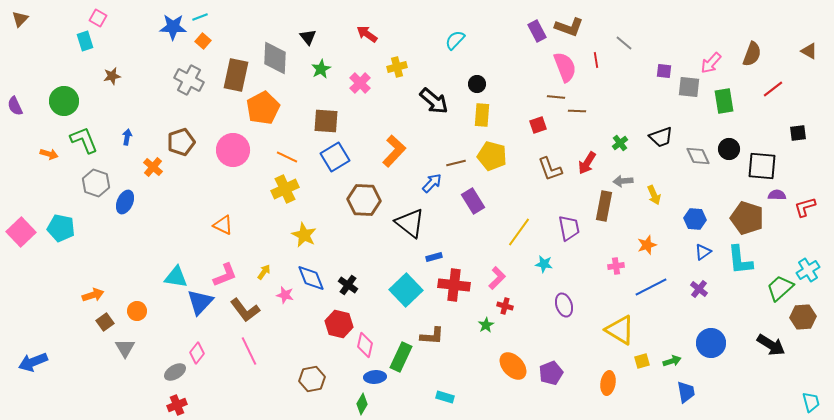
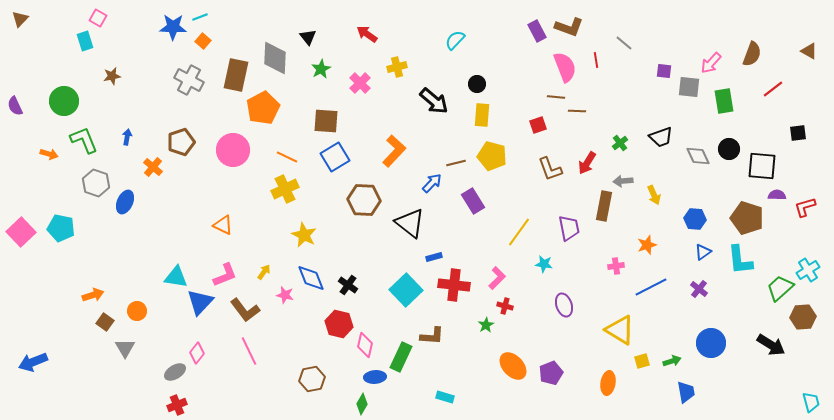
brown square at (105, 322): rotated 18 degrees counterclockwise
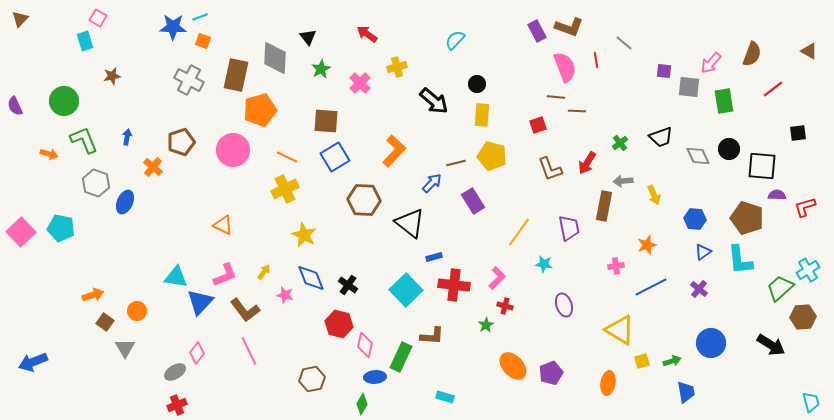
orange square at (203, 41): rotated 21 degrees counterclockwise
orange pentagon at (263, 108): moved 3 px left, 2 px down; rotated 12 degrees clockwise
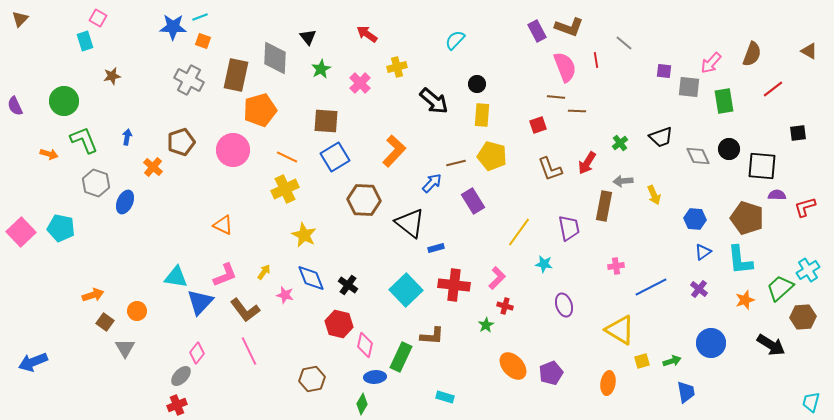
orange star at (647, 245): moved 98 px right, 55 px down
blue rectangle at (434, 257): moved 2 px right, 9 px up
gray ellipse at (175, 372): moved 6 px right, 4 px down; rotated 15 degrees counterclockwise
cyan trapezoid at (811, 402): rotated 150 degrees counterclockwise
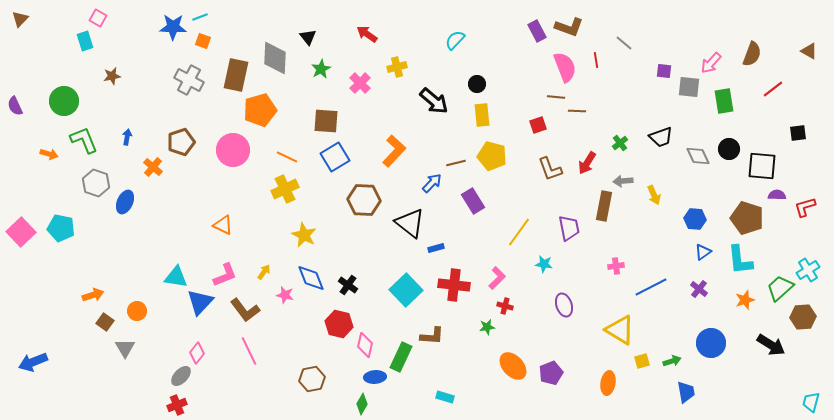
yellow rectangle at (482, 115): rotated 10 degrees counterclockwise
green star at (486, 325): moved 1 px right, 2 px down; rotated 21 degrees clockwise
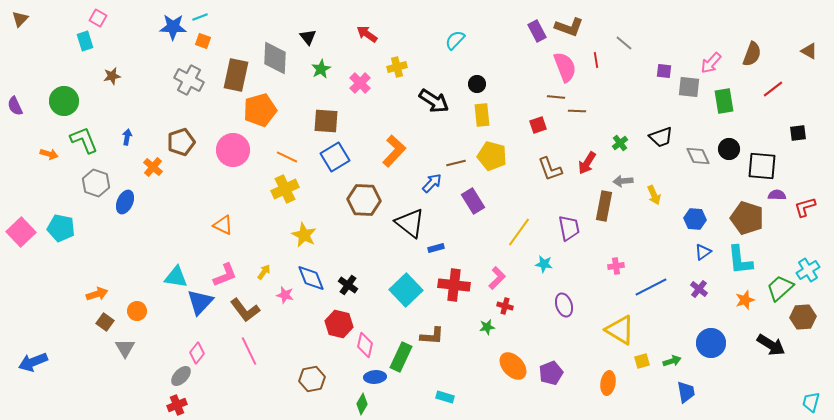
black arrow at (434, 101): rotated 8 degrees counterclockwise
orange arrow at (93, 295): moved 4 px right, 1 px up
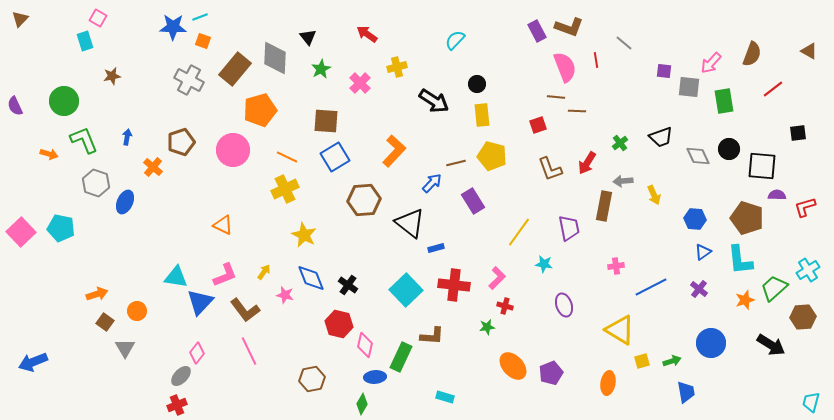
brown rectangle at (236, 75): moved 1 px left, 6 px up; rotated 28 degrees clockwise
brown hexagon at (364, 200): rotated 8 degrees counterclockwise
green trapezoid at (780, 288): moved 6 px left
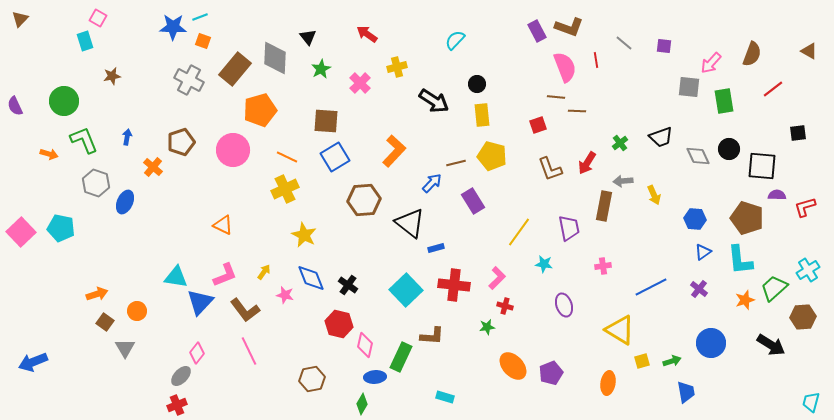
purple square at (664, 71): moved 25 px up
pink cross at (616, 266): moved 13 px left
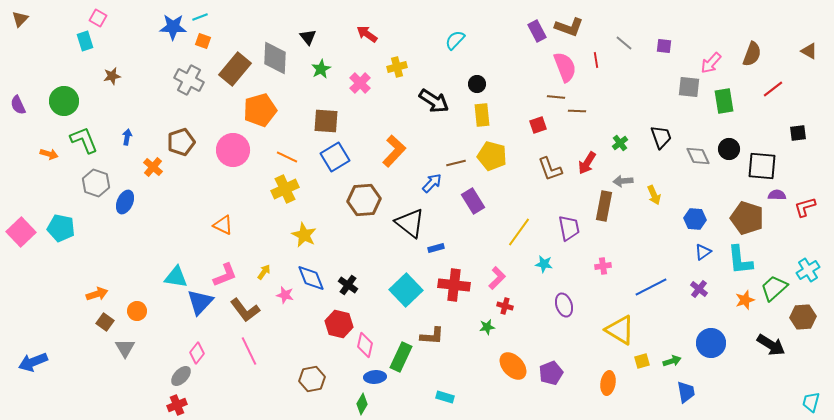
purple semicircle at (15, 106): moved 3 px right, 1 px up
black trapezoid at (661, 137): rotated 90 degrees counterclockwise
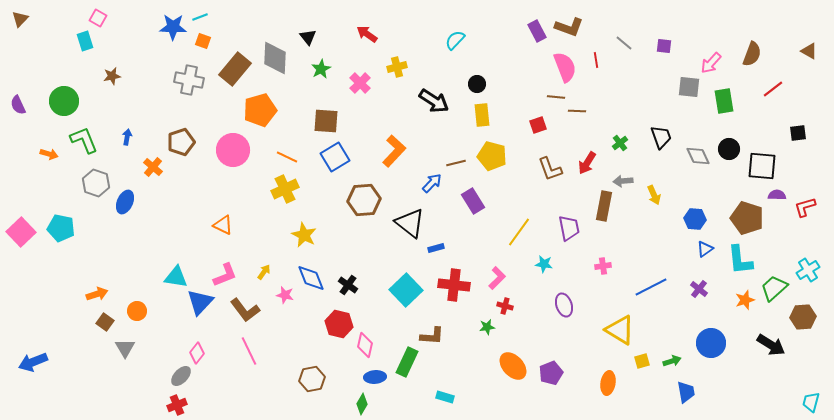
gray cross at (189, 80): rotated 16 degrees counterclockwise
blue triangle at (703, 252): moved 2 px right, 3 px up
green rectangle at (401, 357): moved 6 px right, 5 px down
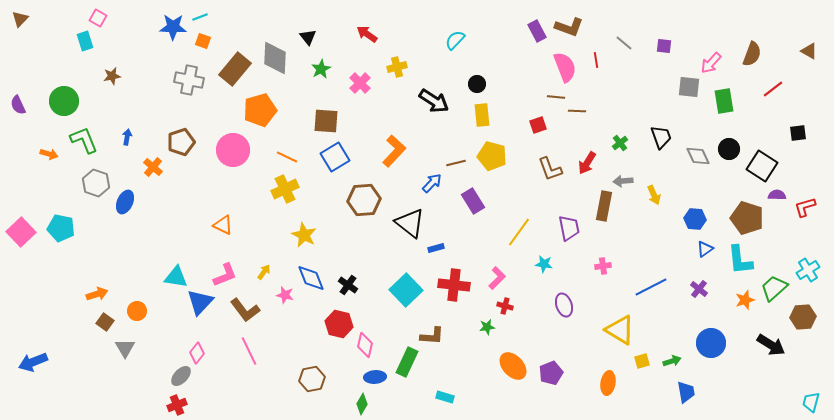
black square at (762, 166): rotated 28 degrees clockwise
